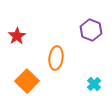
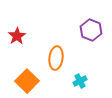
cyan cross: moved 14 px left, 3 px up; rotated 16 degrees clockwise
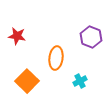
purple hexagon: moved 7 px down
red star: rotated 30 degrees counterclockwise
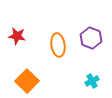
purple hexagon: moved 1 px down
orange ellipse: moved 2 px right, 13 px up; rotated 15 degrees counterclockwise
cyan cross: moved 12 px right
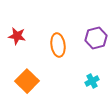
purple hexagon: moved 5 px right; rotated 25 degrees clockwise
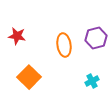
orange ellipse: moved 6 px right
orange square: moved 2 px right, 4 px up
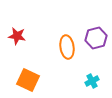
orange ellipse: moved 3 px right, 2 px down
orange square: moved 1 px left, 3 px down; rotated 20 degrees counterclockwise
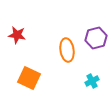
red star: moved 1 px up
orange ellipse: moved 3 px down
orange square: moved 1 px right, 2 px up
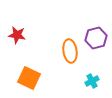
orange ellipse: moved 3 px right, 1 px down
